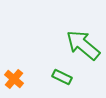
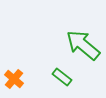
green rectangle: rotated 12 degrees clockwise
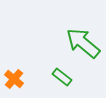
green arrow: moved 2 px up
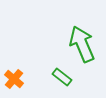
green arrow: moved 1 px left, 1 px down; rotated 27 degrees clockwise
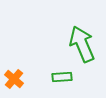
green rectangle: rotated 42 degrees counterclockwise
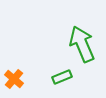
green rectangle: rotated 18 degrees counterclockwise
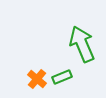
orange cross: moved 23 px right
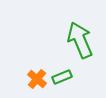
green arrow: moved 2 px left, 4 px up
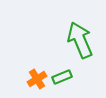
orange cross: rotated 18 degrees clockwise
